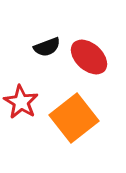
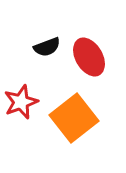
red ellipse: rotated 18 degrees clockwise
red star: rotated 20 degrees clockwise
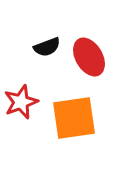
orange square: rotated 30 degrees clockwise
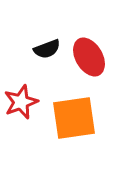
black semicircle: moved 2 px down
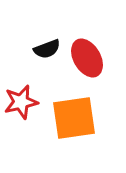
red ellipse: moved 2 px left, 1 px down
red star: rotated 8 degrees clockwise
